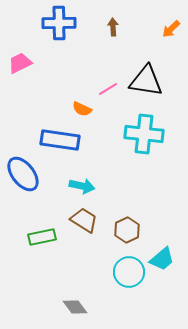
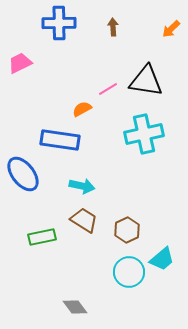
orange semicircle: rotated 126 degrees clockwise
cyan cross: rotated 18 degrees counterclockwise
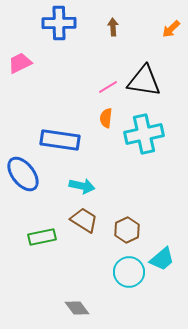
black triangle: moved 2 px left
pink line: moved 2 px up
orange semicircle: moved 24 px right, 9 px down; rotated 54 degrees counterclockwise
gray diamond: moved 2 px right, 1 px down
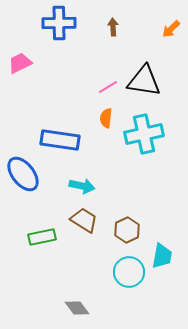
cyan trapezoid: moved 3 px up; rotated 40 degrees counterclockwise
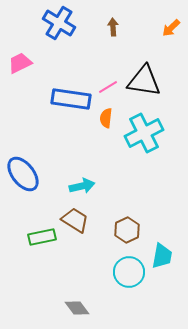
blue cross: rotated 32 degrees clockwise
orange arrow: moved 1 px up
cyan cross: moved 1 px up; rotated 15 degrees counterclockwise
blue rectangle: moved 11 px right, 41 px up
cyan arrow: rotated 25 degrees counterclockwise
brown trapezoid: moved 9 px left
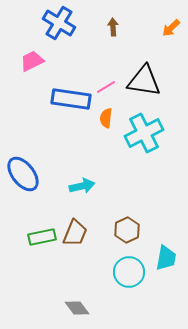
pink trapezoid: moved 12 px right, 2 px up
pink line: moved 2 px left
brown trapezoid: moved 13 px down; rotated 80 degrees clockwise
cyan trapezoid: moved 4 px right, 2 px down
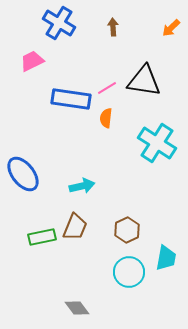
pink line: moved 1 px right, 1 px down
cyan cross: moved 13 px right, 10 px down; rotated 30 degrees counterclockwise
brown trapezoid: moved 6 px up
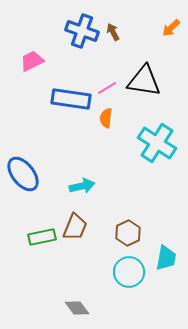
blue cross: moved 23 px right, 8 px down; rotated 12 degrees counterclockwise
brown arrow: moved 5 px down; rotated 24 degrees counterclockwise
brown hexagon: moved 1 px right, 3 px down
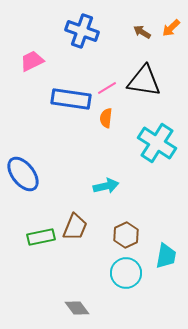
brown arrow: moved 29 px right; rotated 30 degrees counterclockwise
cyan arrow: moved 24 px right
brown hexagon: moved 2 px left, 2 px down
green rectangle: moved 1 px left
cyan trapezoid: moved 2 px up
cyan circle: moved 3 px left, 1 px down
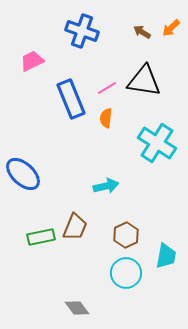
blue rectangle: rotated 60 degrees clockwise
blue ellipse: rotated 9 degrees counterclockwise
